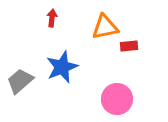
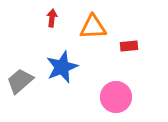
orange triangle: moved 12 px left; rotated 8 degrees clockwise
pink circle: moved 1 px left, 2 px up
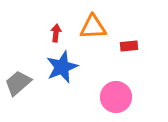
red arrow: moved 4 px right, 15 px down
gray trapezoid: moved 2 px left, 2 px down
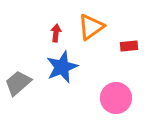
orange triangle: moved 2 px left; rotated 32 degrees counterclockwise
pink circle: moved 1 px down
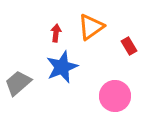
red rectangle: rotated 66 degrees clockwise
pink circle: moved 1 px left, 2 px up
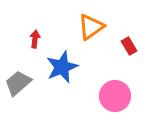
red arrow: moved 21 px left, 6 px down
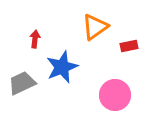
orange triangle: moved 4 px right
red rectangle: rotated 72 degrees counterclockwise
gray trapezoid: moved 4 px right; rotated 16 degrees clockwise
pink circle: moved 1 px up
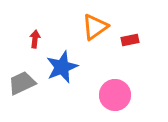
red rectangle: moved 1 px right, 6 px up
